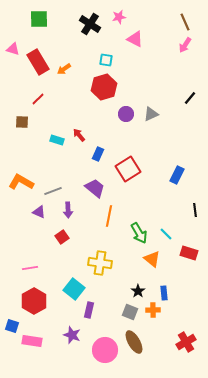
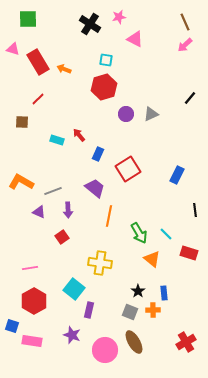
green square at (39, 19): moved 11 px left
pink arrow at (185, 45): rotated 14 degrees clockwise
orange arrow at (64, 69): rotated 56 degrees clockwise
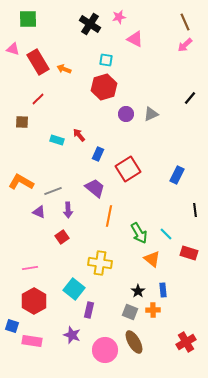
blue rectangle at (164, 293): moved 1 px left, 3 px up
